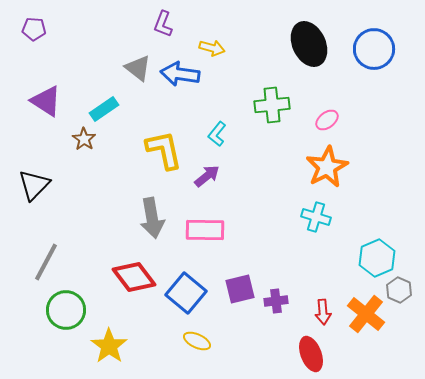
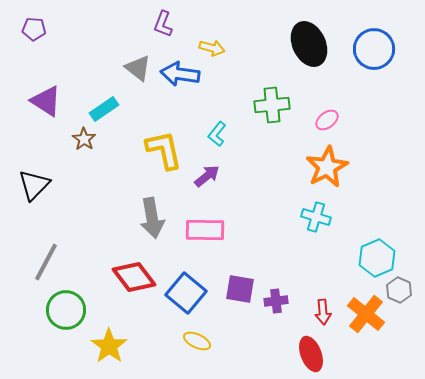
purple square: rotated 24 degrees clockwise
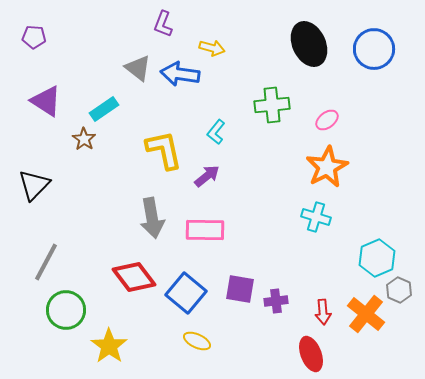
purple pentagon: moved 8 px down
cyan L-shape: moved 1 px left, 2 px up
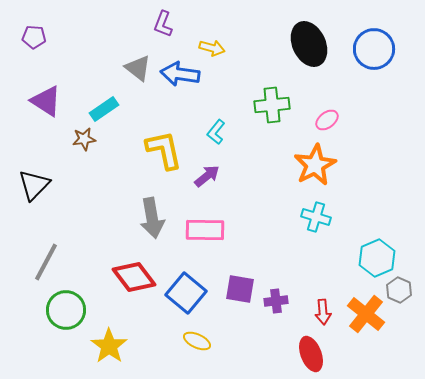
brown star: rotated 30 degrees clockwise
orange star: moved 12 px left, 2 px up
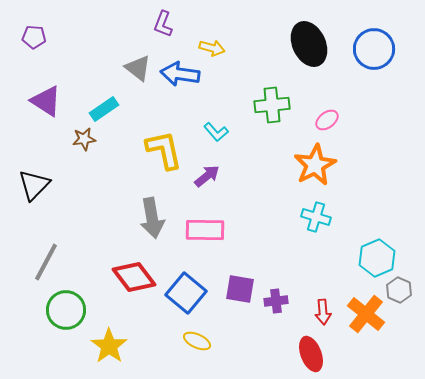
cyan L-shape: rotated 80 degrees counterclockwise
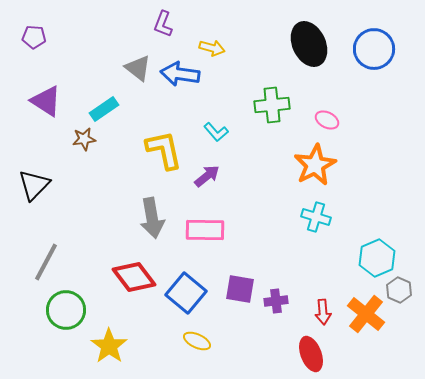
pink ellipse: rotated 65 degrees clockwise
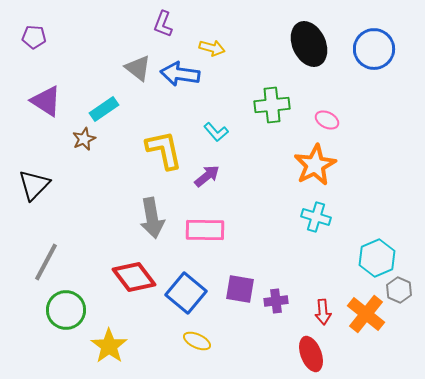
brown star: rotated 15 degrees counterclockwise
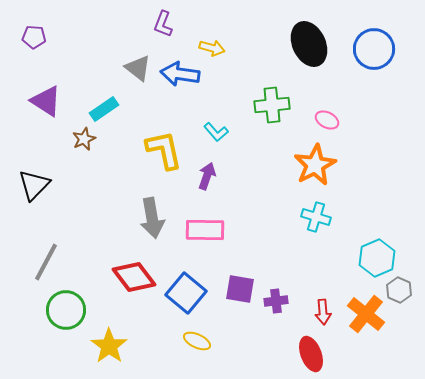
purple arrow: rotated 32 degrees counterclockwise
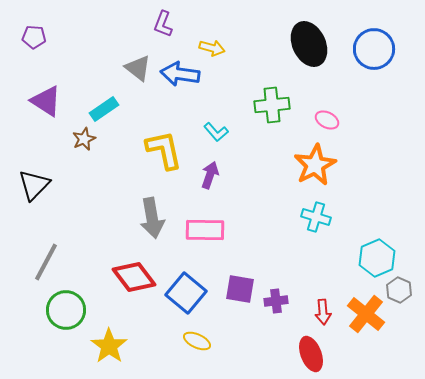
purple arrow: moved 3 px right, 1 px up
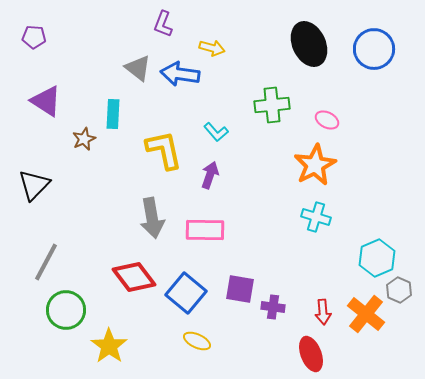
cyan rectangle: moved 9 px right, 5 px down; rotated 52 degrees counterclockwise
purple cross: moved 3 px left, 6 px down; rotated 15 degrees clockwise
